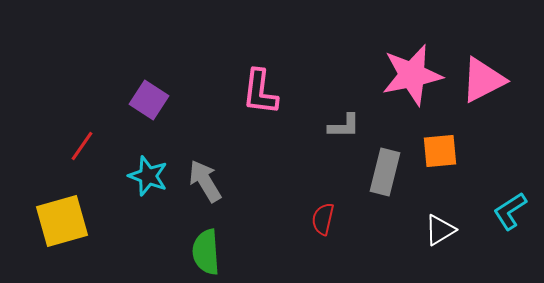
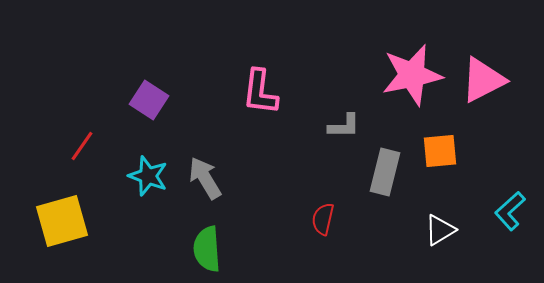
gray arrow: moved 3 px up
cyan L-shape: rotated 9 degrees counterclockwise
green semicircle: moved 1 px right, 3 px up
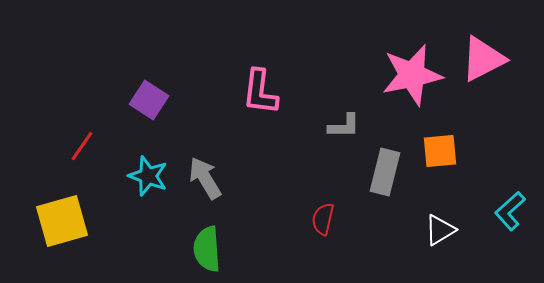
pink triangle: moved 21 px up
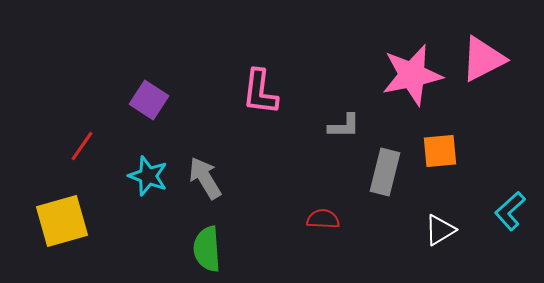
red semicircle: rotated 80 degrees clockwise
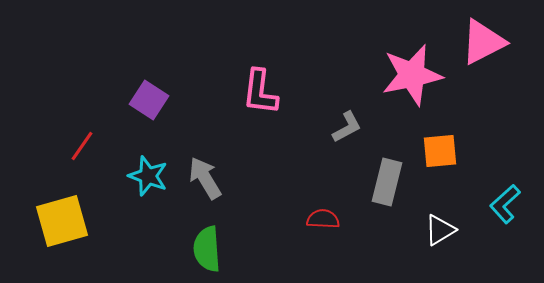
pink triangle: moved 17 px up
gray L-shape: moved 3 px right, 1 px down; rotated 28 degrees counterclockwise
gray rectangle: moved 2 px right, 10 px down
cyan L-shape: moved 5 px left, 7 px up
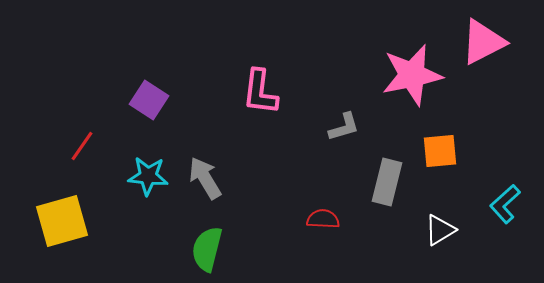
gray L-shape: moved 3 px left; rotated 12 degrees clockwise
cyan star: rotated 15 degrees counterclockwise
green semicircle: rotated 18 degrees clockwise
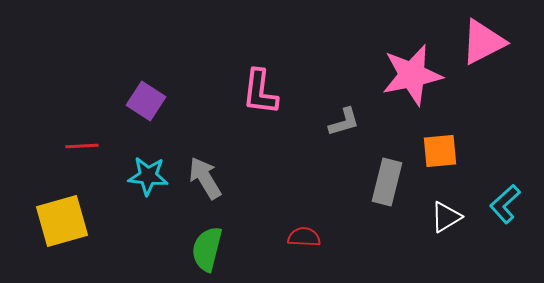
purple square: moved 3 px left, 1 px down
gray L-shape: moved 5 px up
red line: rotated 52 degrees clockwise
red semicircle: moved 19 px left, 18 px down
white triangle: moved 6 px right, 13 px up
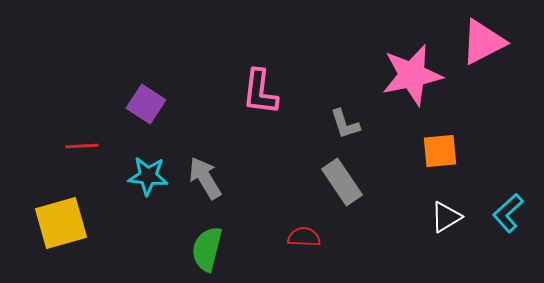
purple square: moved 3 px down
gray L-shape: moved 1 px right, 2 px down; rotated 88 degrees clockwise
gray rectangle: moved 45 px left; rotated 48 degrees counterclockwise
cyan L-shape: moved 3 px right, 9 px down
yellow square: moved 1 px left, 2 px down
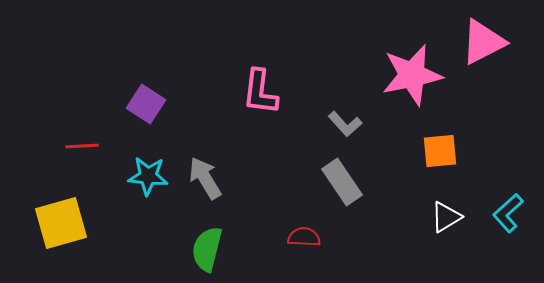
gray L-shape: rotated 24 degrees counterclockwise
